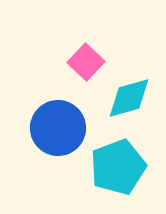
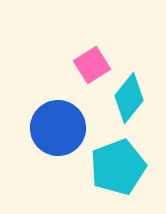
pink square: moved 6 px right, 3 px down; rotated 15 degrees clockwise
cyan diamond: rotated 36 degrees counterclockwise
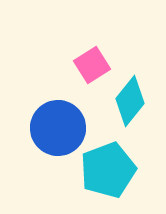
cyan diamond: moved 1 px right, 3 px down
cyan pentagon: moved 10 px left, 3 px down
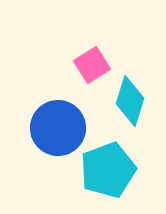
cyan diamond: rotated 21 degrees counterclockwise
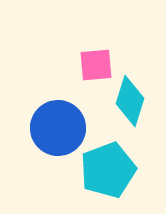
pink square: moved 4 px right; rotated 27 degrees clockwise
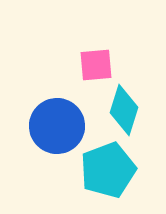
cyan diamond: moved 6 px left, 9 px down
blue circle: moved 1 px left, 2 px up
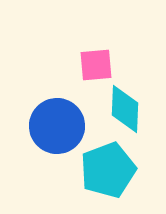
cyan diamond: moved 1 px right, 1 px up; rotated 15 degrees counterclockwise
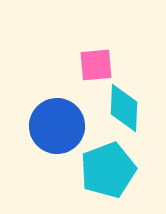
cyan diamond: moved 1 px left, 1 px up
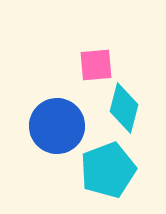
cyan diamond: rotated 12 degrees clockwise
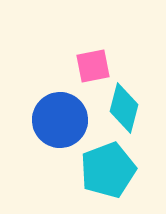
pink square: moved 3 px left, 1 px down; rotated 6 degrees counterclockwise
blue circle: moved 3 px right, 6 px up
